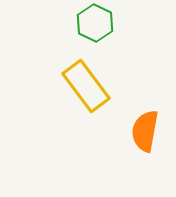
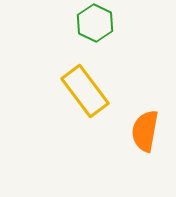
yellow rectangle: moved 1 px left, 5 px down
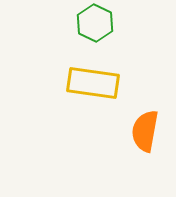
yellow rectangle: moved 8 px right, 8 px up; rotated 45 degrees counterclockwise
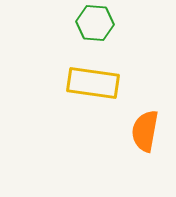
green hexagon: rotated 21 degrees counterclockwise
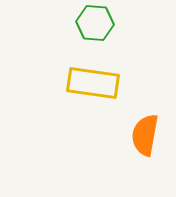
orange semicircle: moved 4 px down
